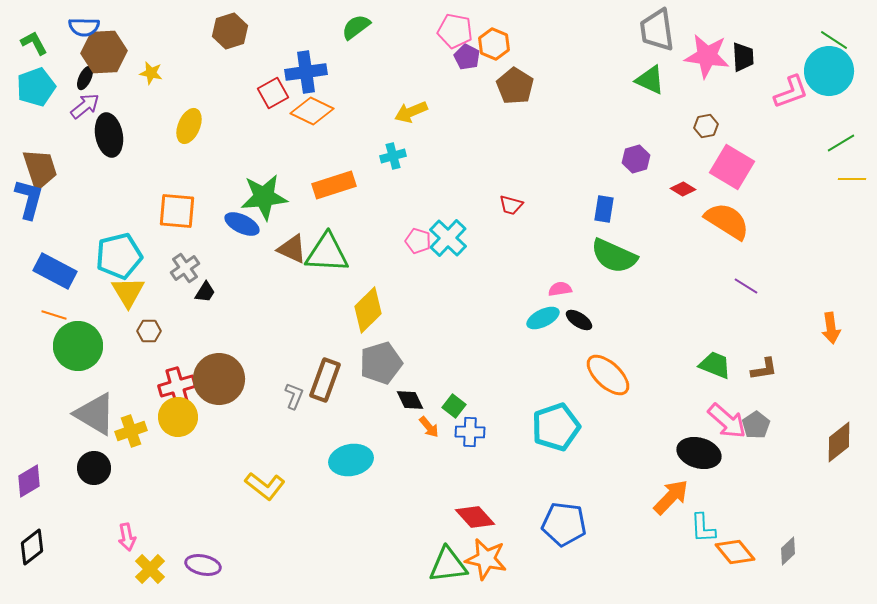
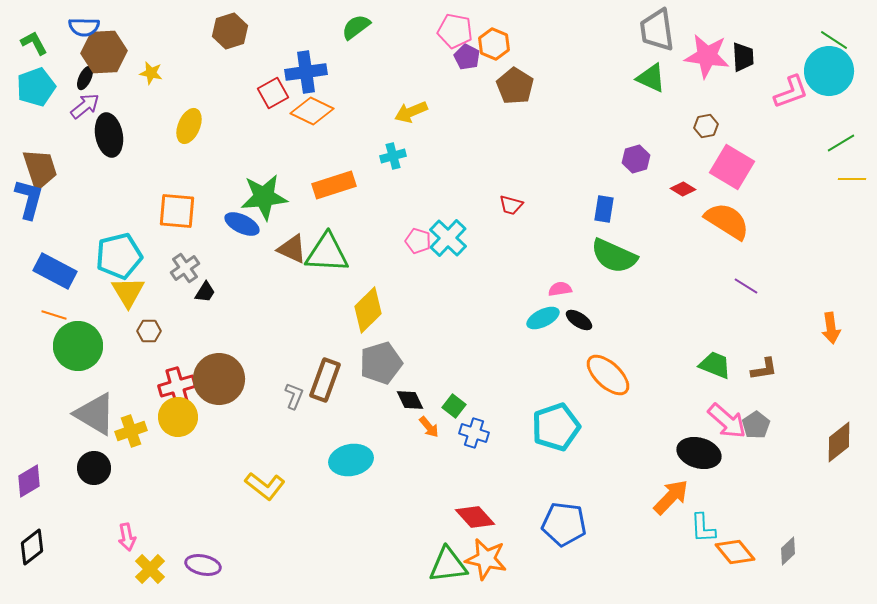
green triangle at (650, 80): moved 1 px right, 2 px up
blue cross at (470, 432): moved 4 px right, 1 px down; rotated 16 degrees clockwise
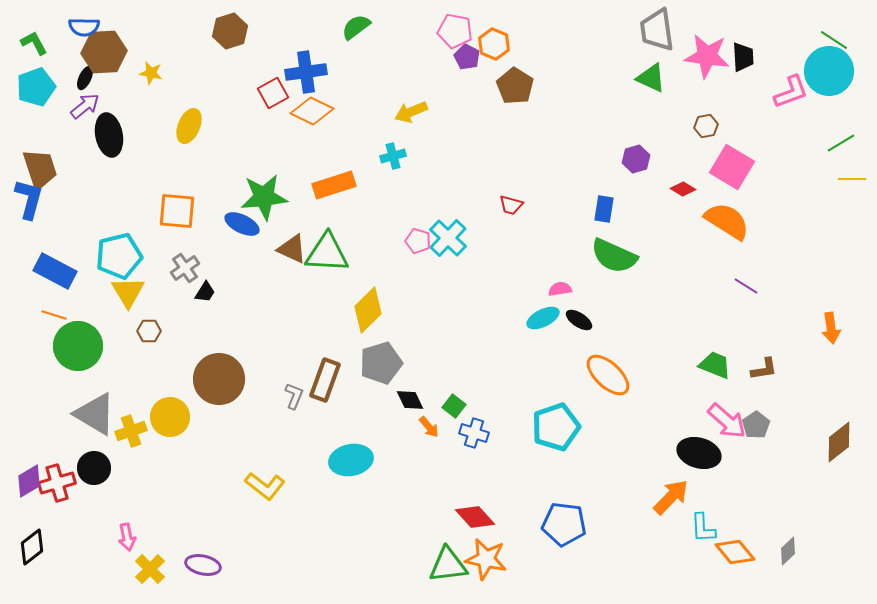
red cross at (177, 386): moved 120 px left, 97 px down
yellow circle at (178, 417): moved 8 px left
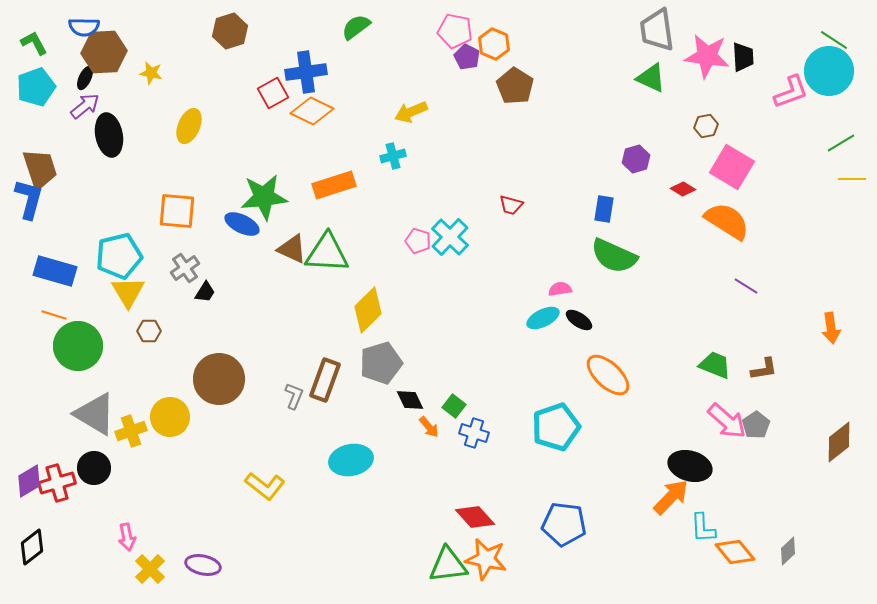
cyan cross at (448, 238): moved 2 px right, 1 px up
blue rectangle at (55, 271): rotated 12 degrees counterclockwise
black ellipse at (699, 453): moved 9 px left, 13 px down
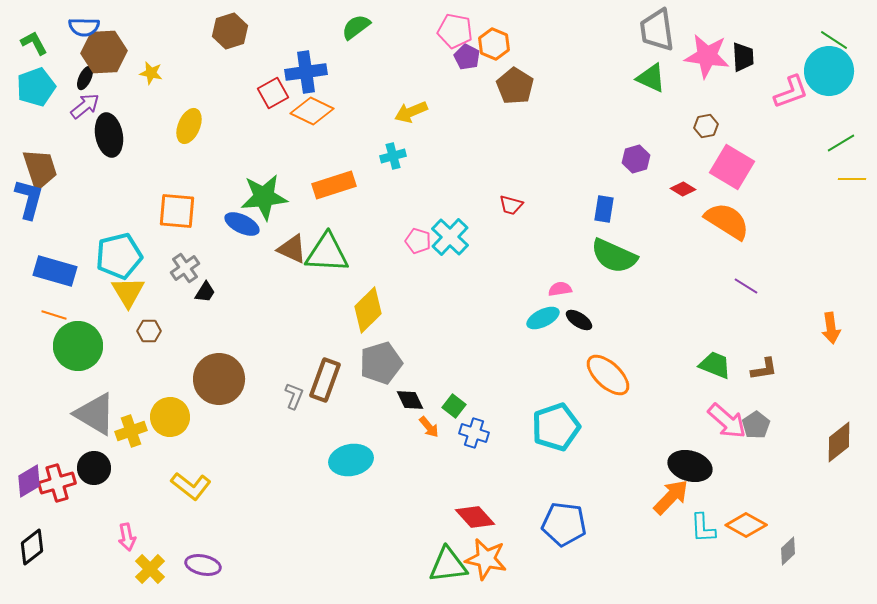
yellow L-shape at (265, 486): moved 74 px left
orange diamond at (735, 552): moved 11 px right, 27 px up; rotated 21 degrees counterclockwise
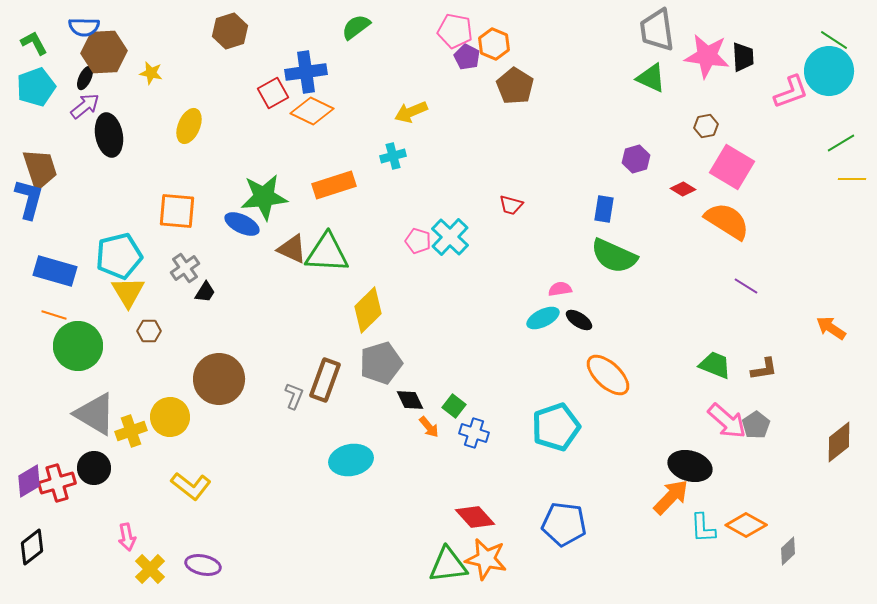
orange arrow at (831, 328): rotated 132 degrees clockwise
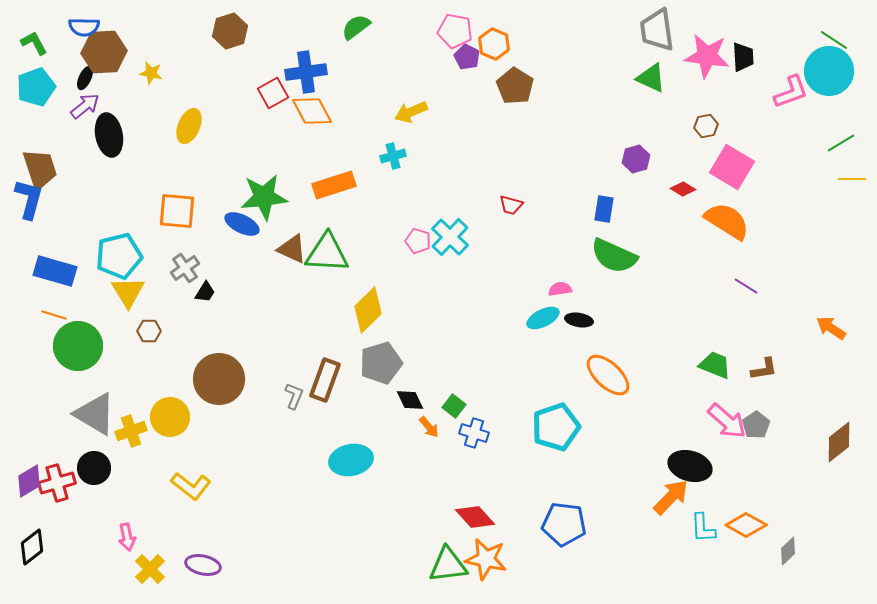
orange diamond at (312, 111): rotated 36 degrees clockwise
black ellipse at (579, 320): rotated 24 degrees counterclockwise
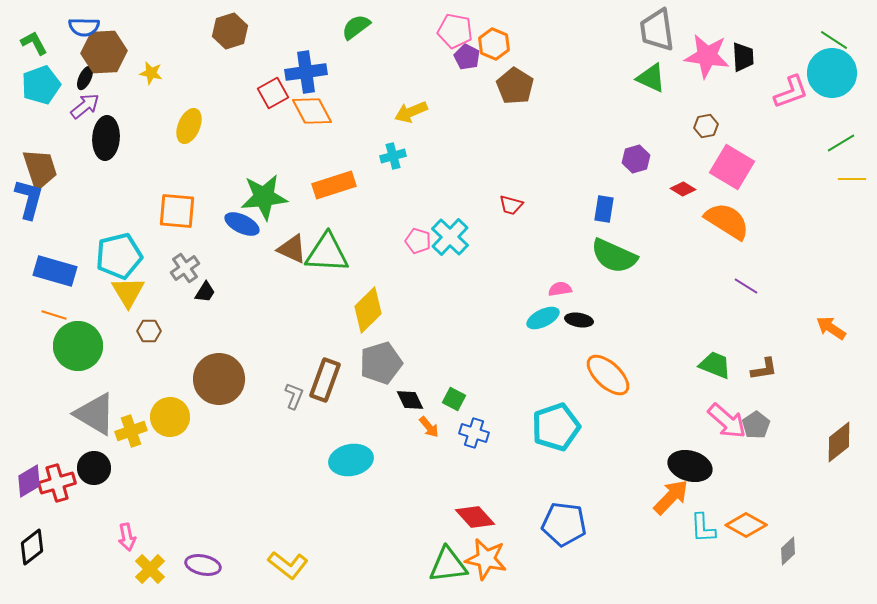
cyan circle at (829, 71): moved 3 px right, 2 px down
cyan pentagon at (36, 87): moved 5 px right, 2 px up
black ellipse at (109, 135): moved 3 px left, 3 px down; rotated 15 degrees clockwise
green square at (454, 406): moved 7 px up; rotated 10 degrees counterclockwise
yellow L-shape at (191, 486): moved 97 px right, 79 px down
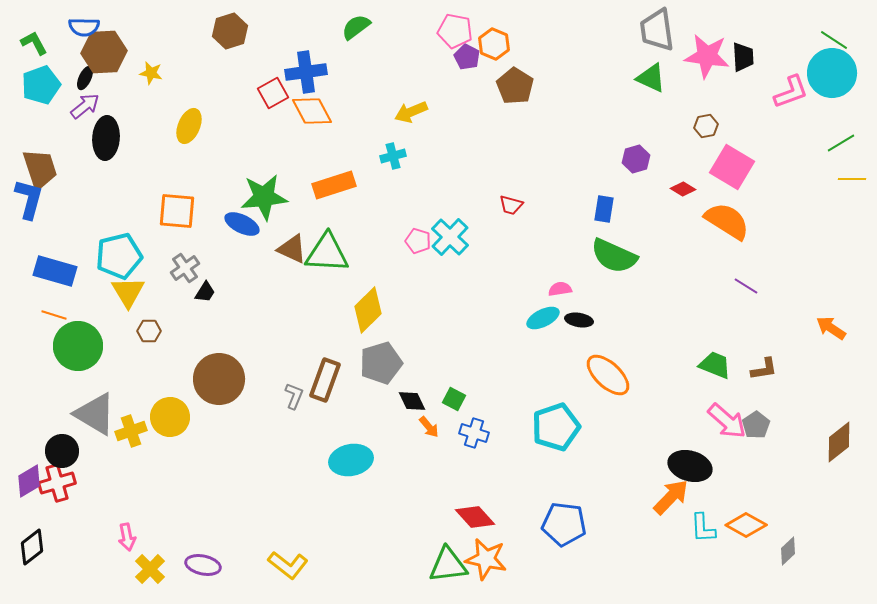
black diamond at (410, 400): moved 2 px right, 1 px down
black circle at (94, 468): moved 32 px left, 17 px up
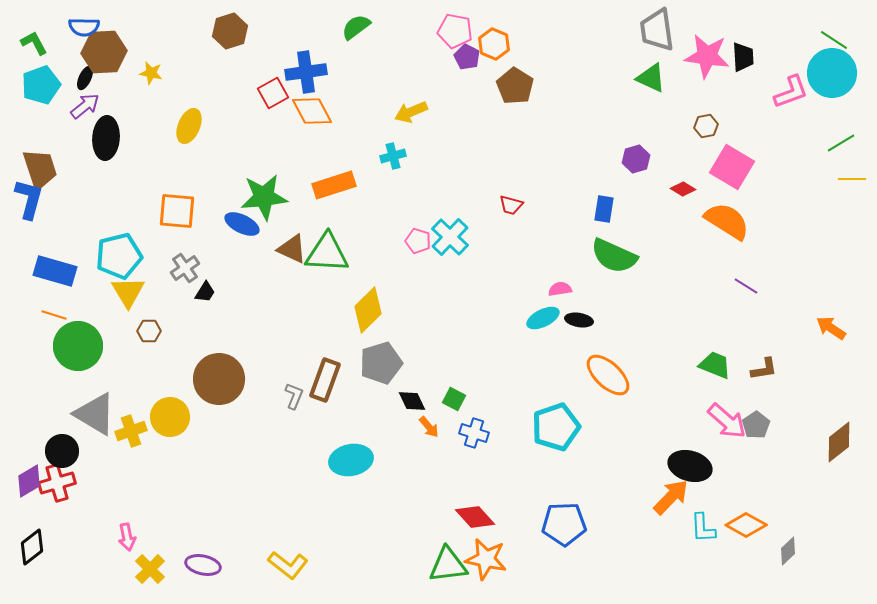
blue pentagon at (564, 524): rotated 9 degrees counterclockwise
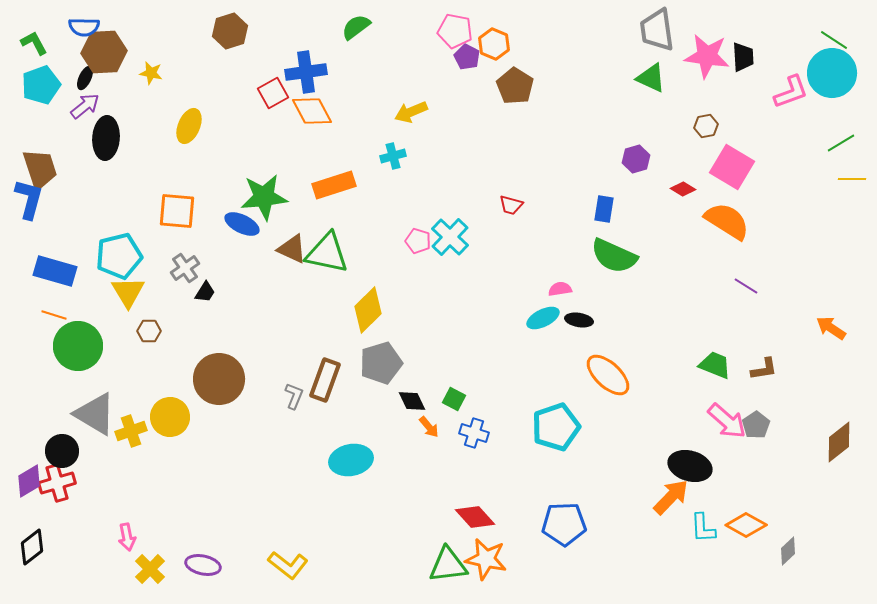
green triangle at (327, 253): rotated 9 degrees clockwise
